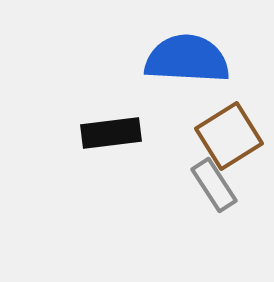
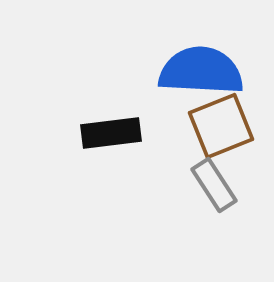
blue semicircle: moved 14 px right, 12 px down
brown square: moved 8 px left, 10 px up; rotated 10 degrees clockwise
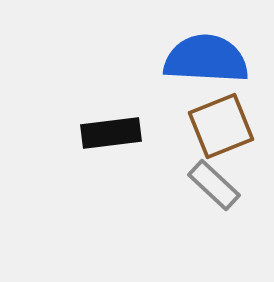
blue semicircle: moved 5 px right, 12 px up
gray rectangle: rotated 14 degrees counterclockwise
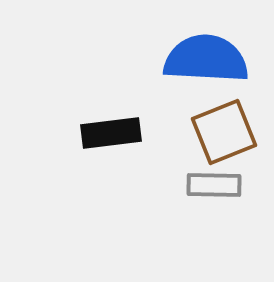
brown square: moved 3 px right, 6 px down
gray rectangle: rotated 42 degrees counterclockwise
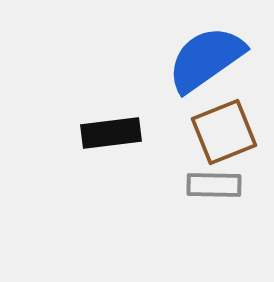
blue semicircle: rotated 38 degrees counterclockwise
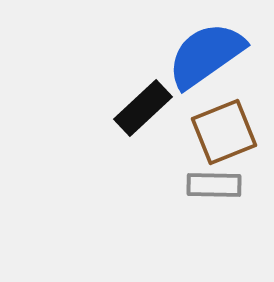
blue semicircle: moved 4 px up
black rectangle: moved 32 px right, 25 px up; rotated 36 degrees counterclockwise
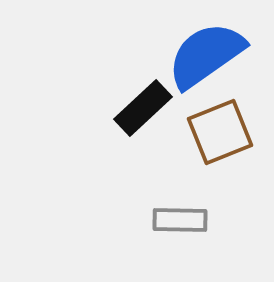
brown square: moved 4 px left
gray rectangle: moved 34 px left, 35 px down
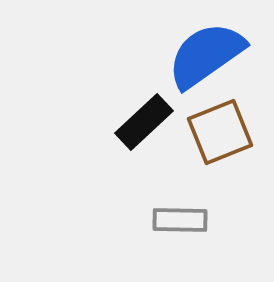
black rectangle: moved 1 px right, 14 px down
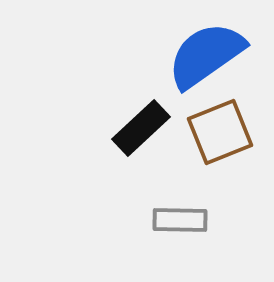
black rectangle: moved 3 px left, 6 px down
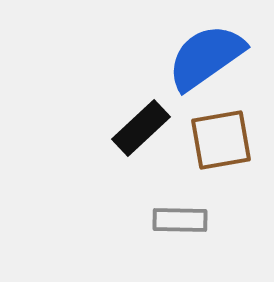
blue semicircle: moved 2 px down
brown square: moved 1 px right, 8 px down; rotated 12 degrees clockwise
